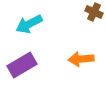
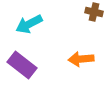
brown cross: rotated 12 degrees counterclockwise
purple rectangle: rotated 68 degrees clockwise
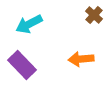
brown cross: moved 3 px down; rotated 30 degrees clockwise
purple rectangle: rotated 8 degrees clockwise
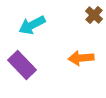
cyan arrow: moved 3 px right, 1 px down
orange arrow: moved 1 px up
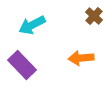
brown cross: moved 1 px down
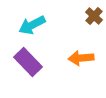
purple rectangle: moved 6 px right, 3 px up
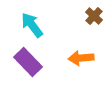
cyan arrow: rotated 80 degrees clockwise
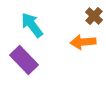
orange arrow: moved 2 px right, 16 px up
purple rectangle: moved 4 px left, 2 px up
